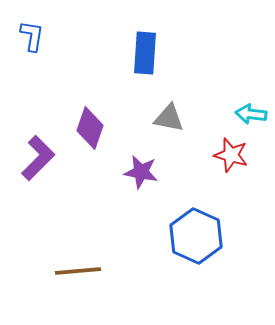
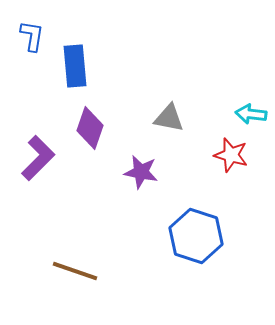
blue rectangle: moved 70 px left, 13 px down; rotated 9 degrees counterclockwise
blue hexagon: rotated 6 degrees counterclockwise
brown line: moved 3 px left; rotated 24 degrees clockwise
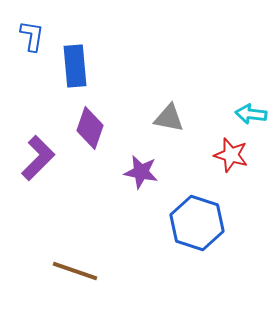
blue hexagon: moved 1 px right, 13 px up
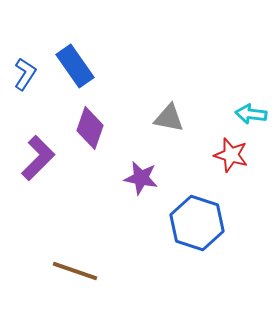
blue L-shape: moved 7 px left, 38 px down; rotated 24 degrees clockwise
blue rectangle: rotated 30 degrees counterclockwise
purple star: moved 6 px down
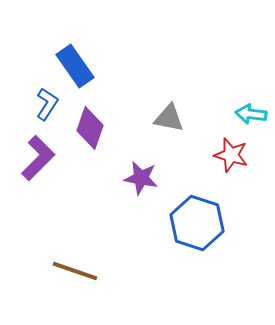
blue L-shape: moved 22 px right, 30 px down
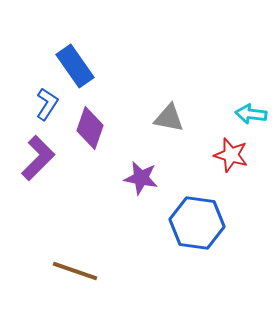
blue hexagon: rotated 10 degrees counterclockwise
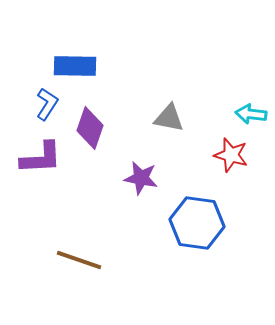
blue rectangle: rotated 54 degrees counterclockwise
purple L-shape: moved 3 px right; rotated 42 degrees clockwise
brown line: moved 4 px right, 11 px up
